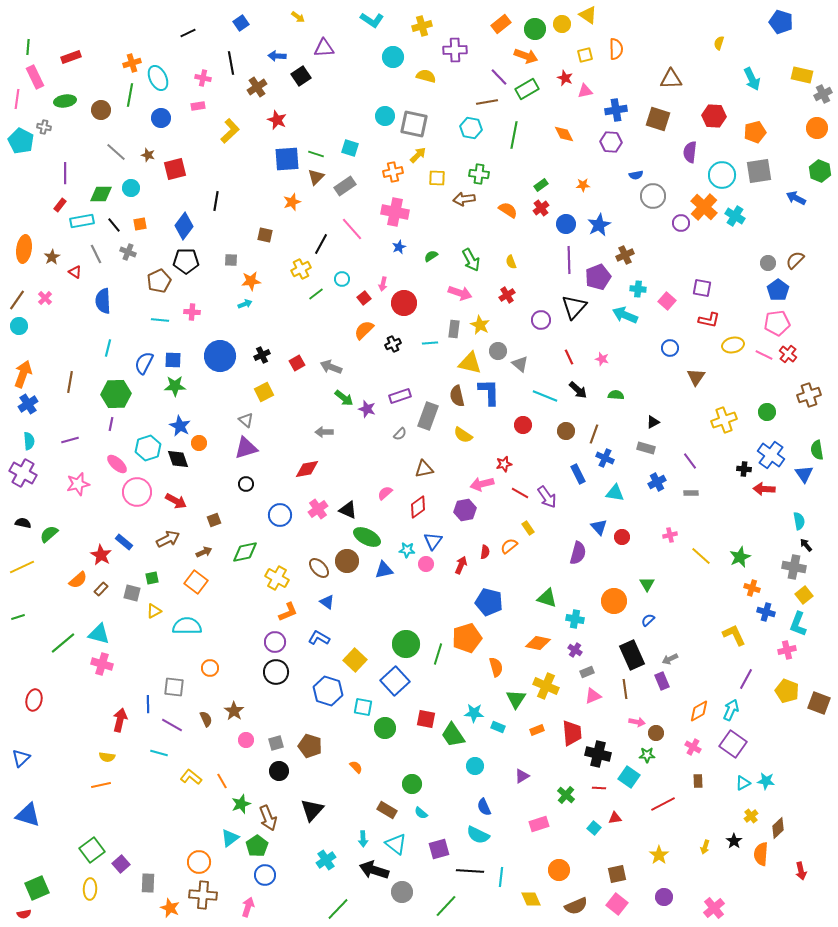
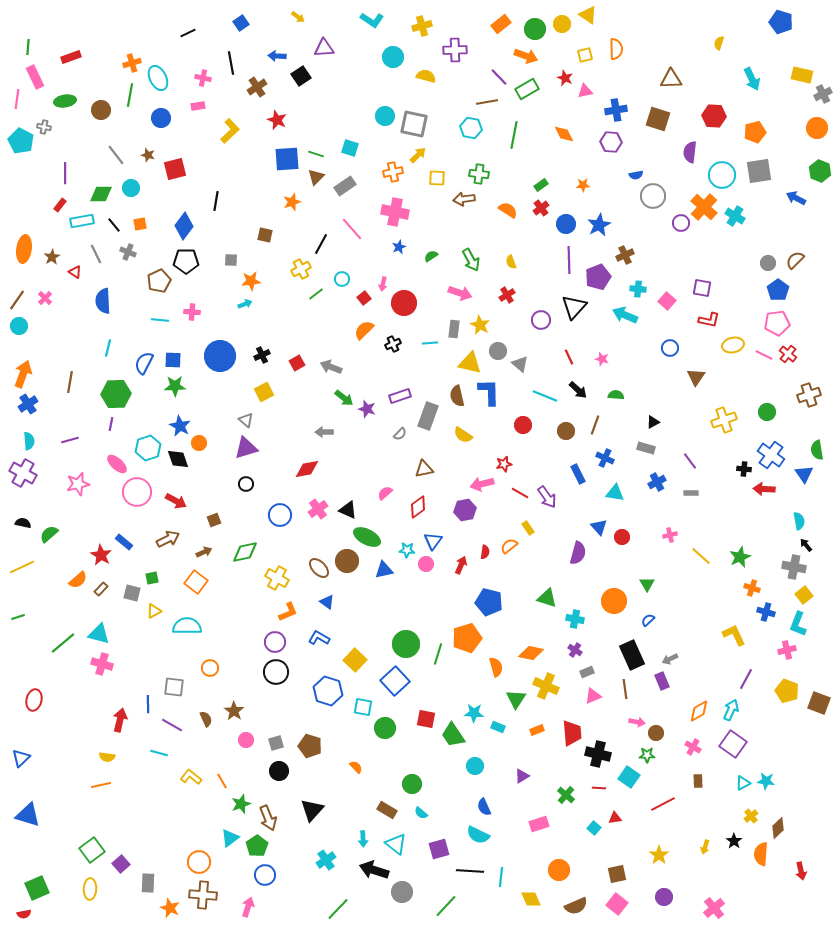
gray line at (116, 152): moved 3 px down; rotated 10 degrees clockwise
brown line at (594, 434): moved 1 px right, 9 px up
orange diamond at (538, 643): moved 7 px left, 10 px down
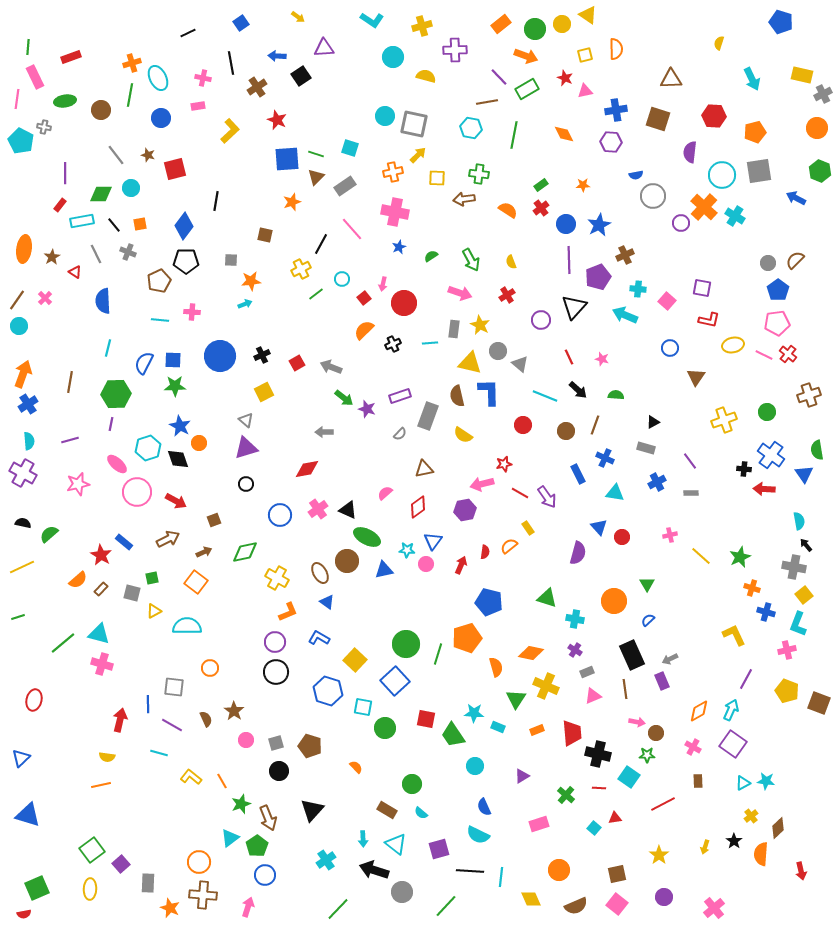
brown ellipse at (319, 568): moved 1 px right, 5 px down; rotated 15 degrees clockwise
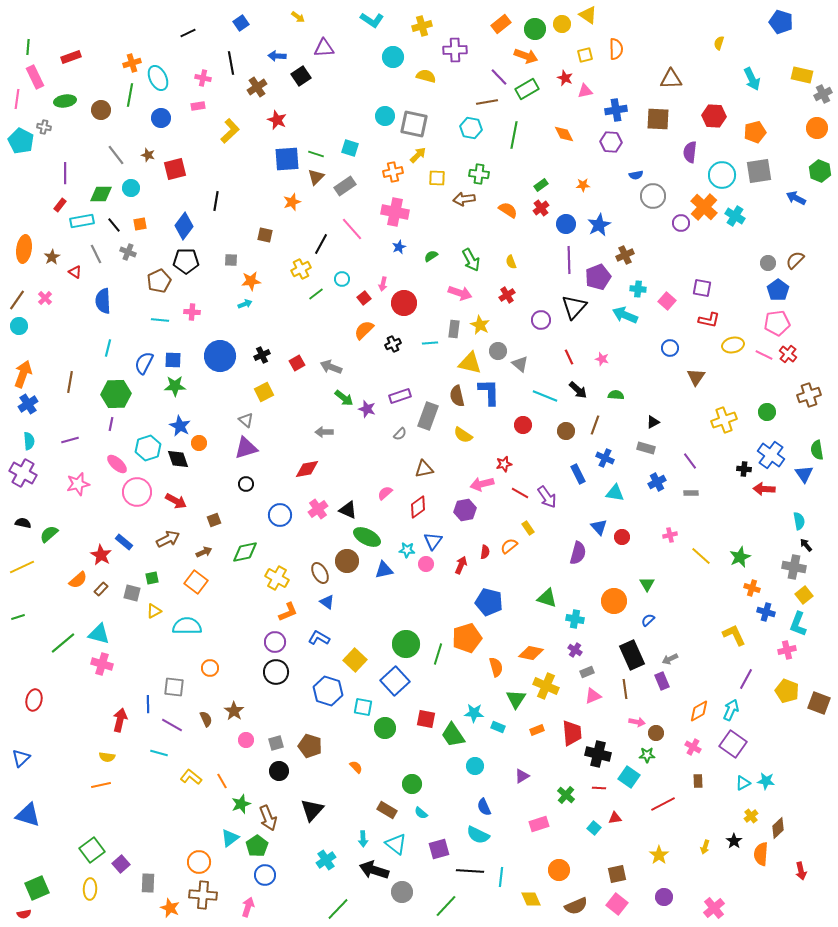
brown square at (658, 119): rotated 15 degrees counterclockwise
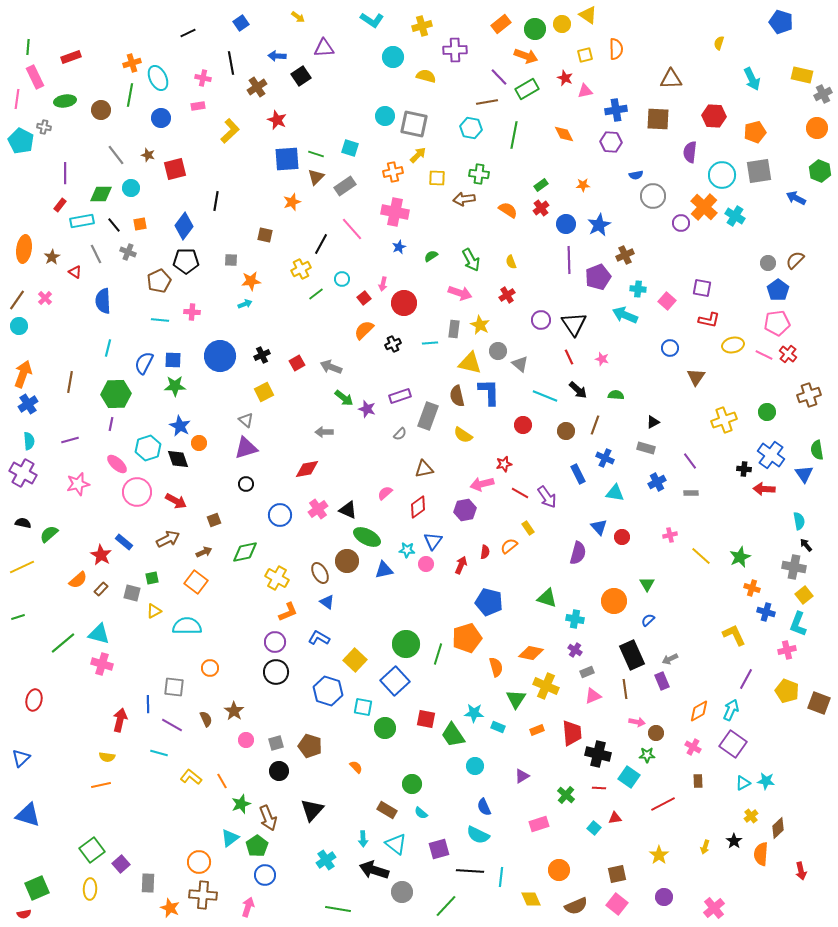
black triangle at (574, 307): moved 17 px down; rotated 16 degrees counterclockwise
green line at (338, 909): rotated 55 degrees clockwise
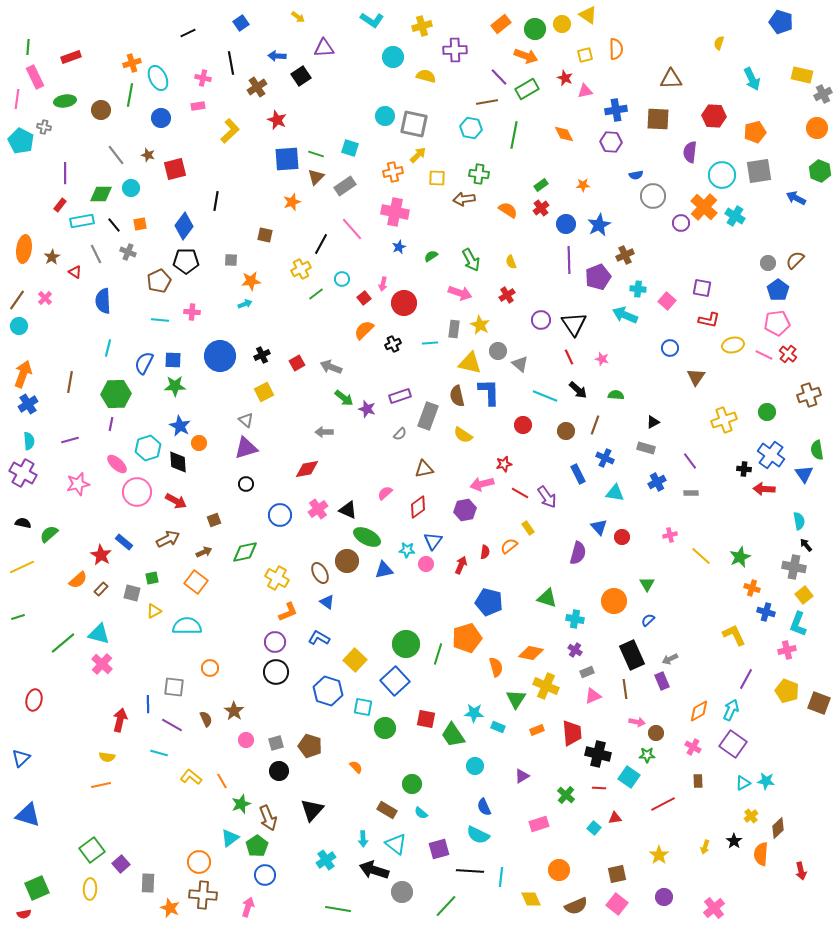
black diamond at (178, 459): moved 3 px down; rotated 15 degrees clockwise
pink cross at (102, 664): rotated 25 degrees clockwise
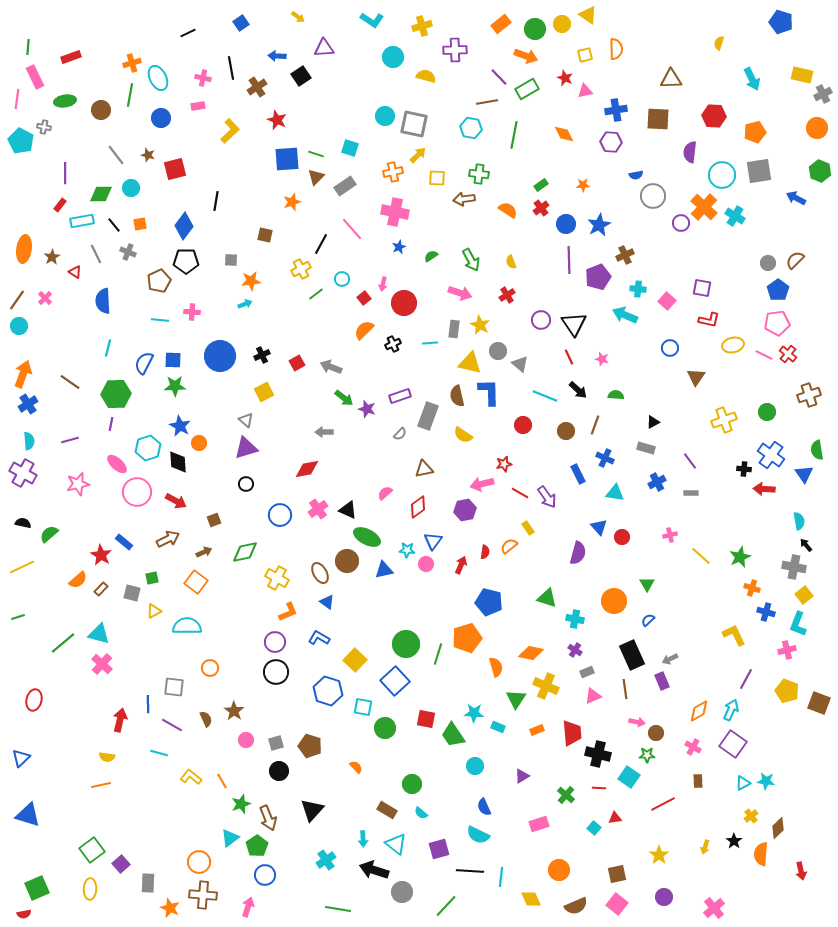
black line at (231, 63): moved 5 px down
brown line at (70, 382): rotated 65 degrees counterclockwise
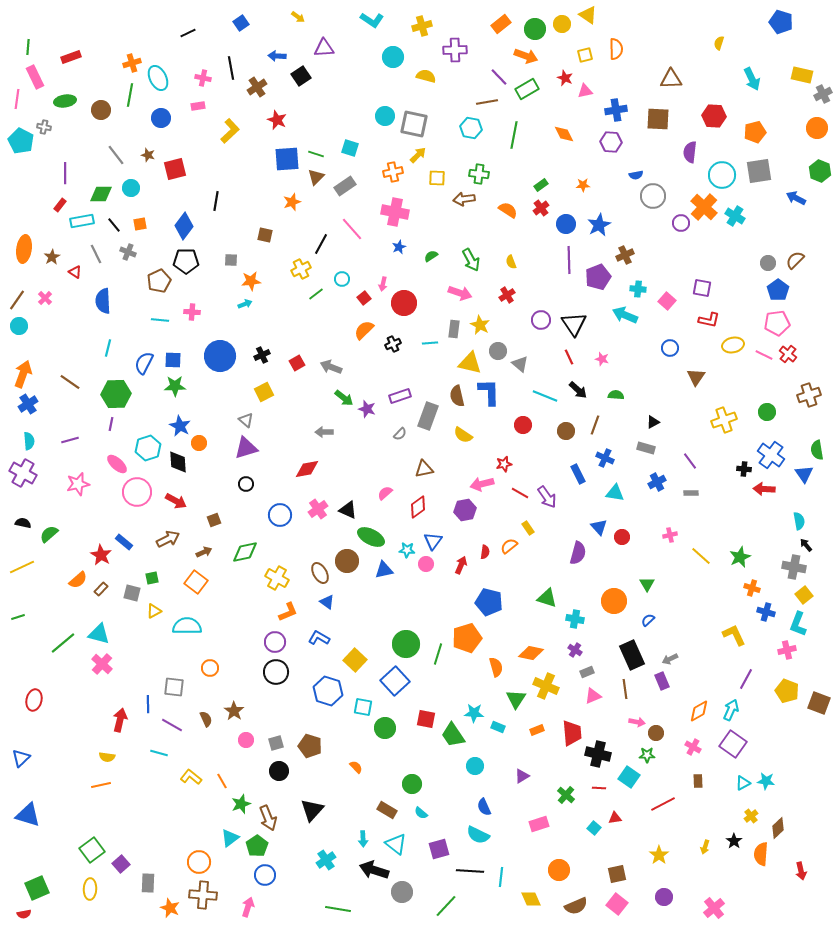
green ellipse at (367, 537): moved 4 px right
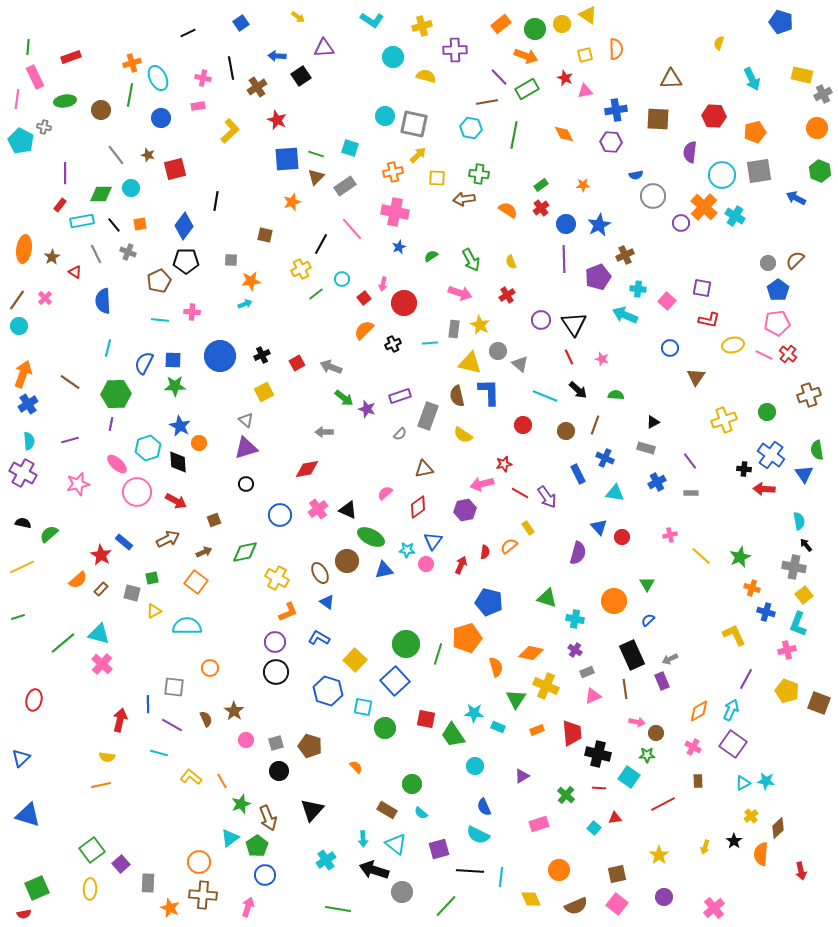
purple line at (569, 260): moved 5 px left, 1 px up
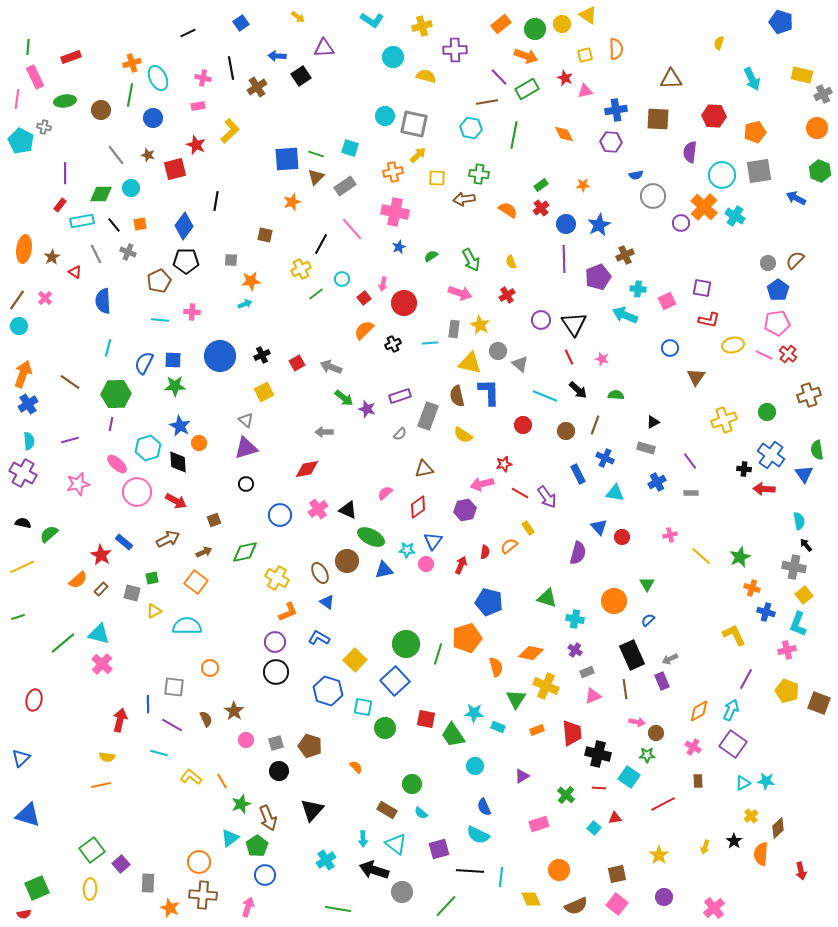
blue circle at (161, 118): moved 8 px left
red star at (277, 120): moved 81 px left, 25 px down
pink square at (667, 301): rotated 24 degrees clockwise
